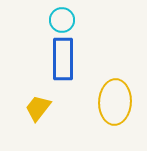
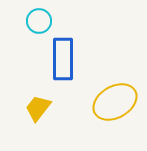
cyan circle: moved 23 px left, 1 px down
yellow ellipse: rotated 57 degrees clockwise
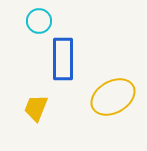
yellow ellipse: moved 2 px left, 5 px up
yellow trapezoid: moved 2 px left; rotated 16 degrees counterclockwise
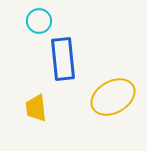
blue rectangle: rotated 6 degrees counterclockwise
yellow trapezoid: rotated 28 degrees counterclockwise
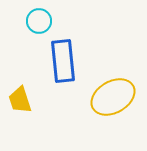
blue rectangle: moved 2 px down
yellow trapezoid: moved 16 px left, 8 px up; rotated 12 degrees counterclockwise
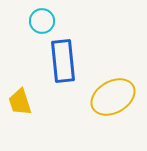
cyan circle: moved 3 px right
yellow trapezoid: moved 2 px down
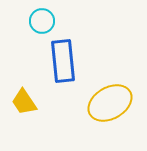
yellow ellipse: moved 3 px left, 6 px down
yellow trapezoid: moved 4 px right; rotated 16 degrees counterclockwise
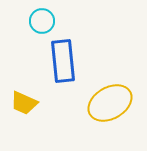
yellow trapezoid: moved 1 px down; rotated 32 degrees counterclockwise
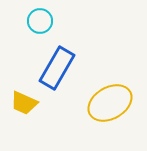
cyan circle: moved 2 px left
blue rectangle: moved 6 px left, 7 px down; rotated 36 degrees clockwise
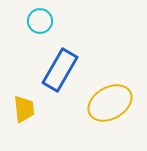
blue rectangle: moved 3 px right, 2 px down
yellow trapezoid: moved 6 px down; rotated 120 degrees counterclockwise
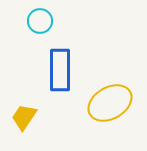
blue rectangle: rotated 30 degrees counterclockwise
yellow trapezoid: moved 8 px down; rotated 140 degrees counterclockwise
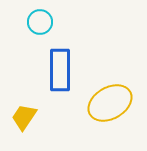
cyan circle: moved 1 px down
